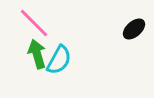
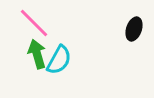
black ellipse: rotated 30 degrees counterclockwise
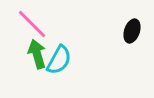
pink line: moved 2 px left, 1 px down
black ellipse: moved 2 px left, 2 px down
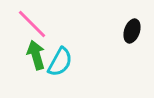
green arrow: moved 1 px left, 1 px down
cyan semicircle: moved 1 px right, 2 px down
